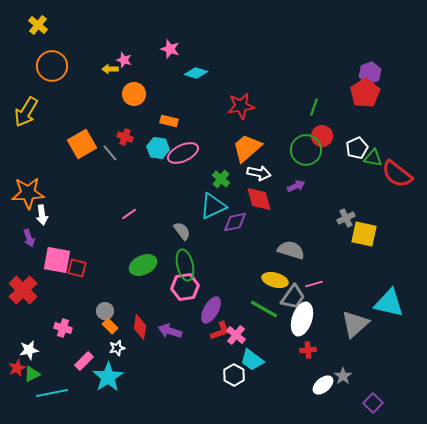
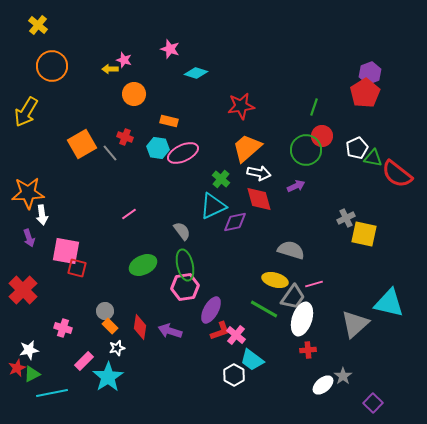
pink square at (57, 260): moved 9 px right, 9 px up
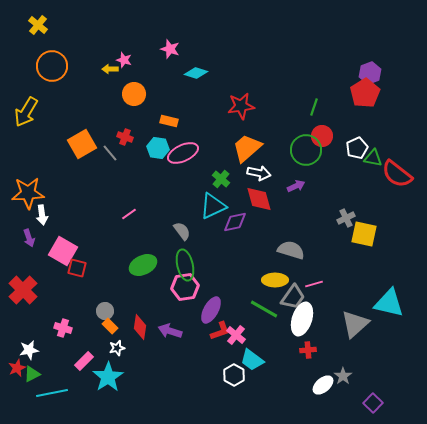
pink square at (66, 251): moved 3 px left; rotated 20 degrees clockwise
yellow ellipse at (275, 280): rotated 15 degrees counterclockwise
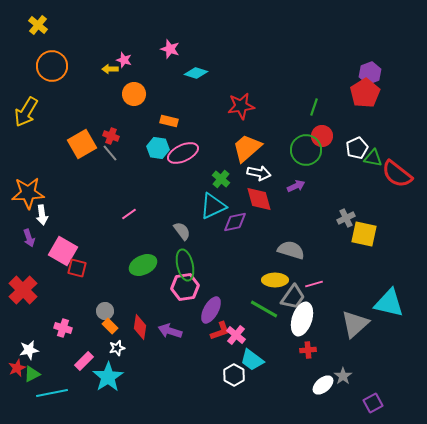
red cross at (125, 137): moved 14 px left, 1 px up
purple square at (373, 403): rotated 18 degrees clockwise
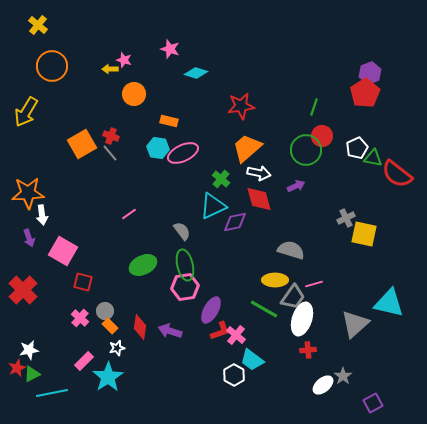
red square at (77, 268): moved 6 px right, 14 px down
pink cross at (63, 328): moved 17 px right, 10 px up; rotated 24 degrees clockwise
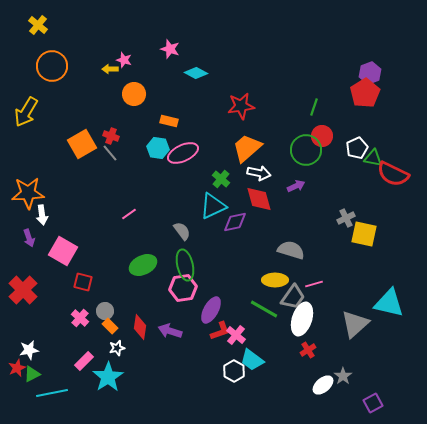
cyan diamond at (196, 73): rotated 10 degrees clockwise
red semicircle at (397, 174): moved 4 px left; rotated 12 degrees counterclockwise
pink hexagon at (185, 287): moved 2 px left, 1 px down
red cross at (308, 350): rotated 28 degrees counterclockwise
white hexagon at (234, 375): moved 4 px up
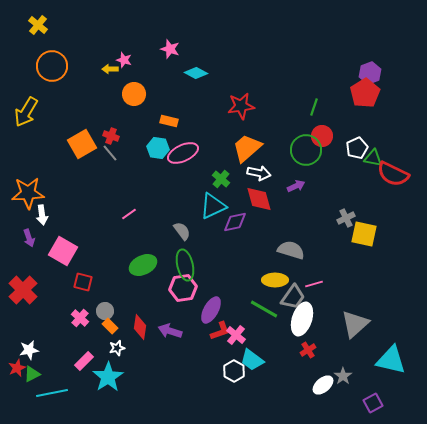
cyan triangle at (389, 303): moved 2 px right, 57 px down
